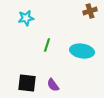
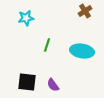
brown cross: moved 5 px left; rotated 16 degrees counterclockwise
black square: moved 1 px up
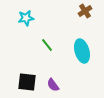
green line: rotated 56 degrees counterclockwise
cyan ellipse: rotated 65 degrees clockwise
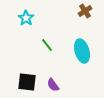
cyan star: rotated 28 degrees counterclockwise
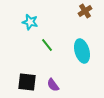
cyan star: moved 4 px right, 4 px down; rotated 21 degrees counterclockwise
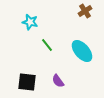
cyan ellipse: rotated 25 degrees counterclockwise
purple semicircle: moved 5 px right, 4 px up
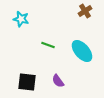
cyan star: moved 9 px left, 3 px up
green line: moved 1 px right; rotated 32 degrees counterclockwise
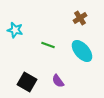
brown cross: moved 5 px left, 7 px down
cyan star: moved 6 px left, 11 px down
black square: rotated 24 degrees clockwise
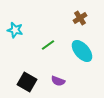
green line: rotated 56 degrees counterclockwise
purple semicircle: rotated 32 degrees counterclockwise
